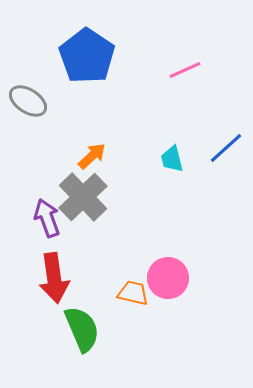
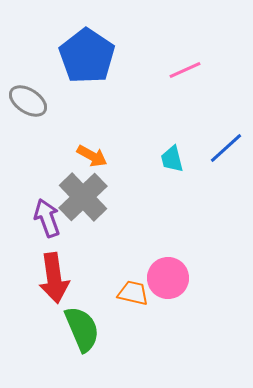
orange arrow: rotated 72 degrees clockwise
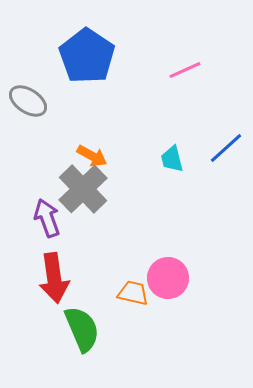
gray cross: moved 8 px up
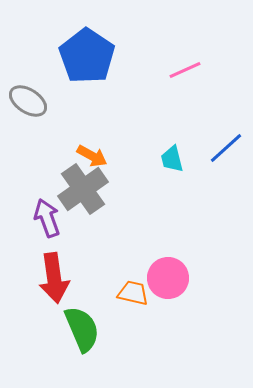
gray cross: rotated 9 degrees clockwise
